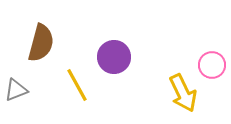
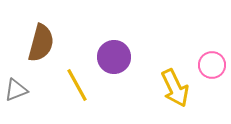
yellow arrow: moved 8 px left, 5 px up
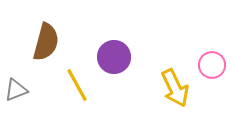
brown semicircle: moved 5 px right, 1 px up
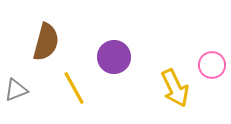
yellow line: moved 3 px left, 3 px down
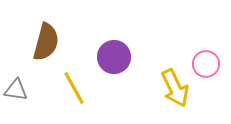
pink circle: moved 6 px left, 1 px up
gray triangle: rotated 30 degrees clockwise
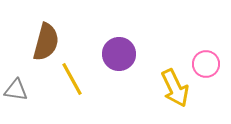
purple circle: moved 5 px right, 3 px up
yellow line: moved 2 px left, 9 px up
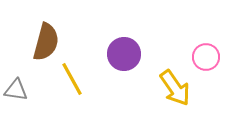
purple circle: moved 5 px right
pink circle: moved 7 px up
yellow arrow: rotated 9 degrees counterclockwise
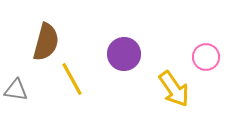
yellow arrow: moved 1 px left, 1 px down
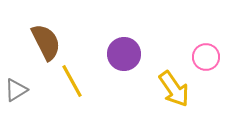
brown semicircle: rotated 42 degrees counterclockwise
yellow line: moved 2 px down
gray triangle: rotated 40 degrees counterclockwise
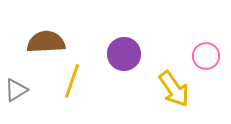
brown semicircle: rotated 66 degrees counterclockwise
pink circle: moved 1 px up
yellow line: rotated 48 degrees clockwise
